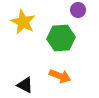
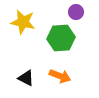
purple circle: moved 2 px left, 2 px down
yellow star: rotated 15 degrees counterclockwise
black triangle: moved 1 px right, 7 px up
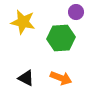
orange arrow: moved 1 px right, 2 px down
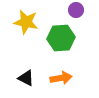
purple circle: moved 2 px up
yellow star: moved 3 px right
orange arrow: rotated 30 degrees counterclockwise
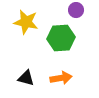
black triangle: rotated 12 degrees counterclockwise
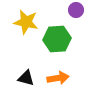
green hexagon: moved 4 px left, 1 px down
orange arrow: moved 3 px left
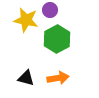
purple circle: moved 26 px left
yellow star: moved 2 px up
green hexagon: rotated 24 degrees counterclockwise
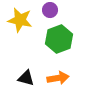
yellow star: moved 6 px left
green hexagon: moved 2 px right; rotated 8 degrees clockwise
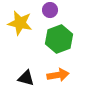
yellow star: moved 3 px down
orange arrow: moved 3 px up
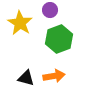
yellow star: rotated 20 degrees clockwise
orange arrow: moved 4 px left, 1 px down
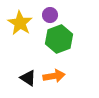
purple circle: moved 5 px down
black triangle: moved 2 px right; rotated 18 degrees clockwise
